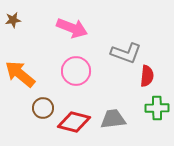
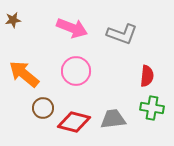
gray L-shape: moved 4 px left, 19 px up
orange arrow: moved 4 px right
green cross: moved 5 px left; rotated 10 degrees clockwise
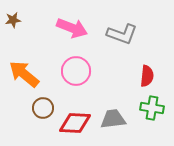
red diamond: moved 1 px right, 1 px down; rotated 12 degrees counterclockwise
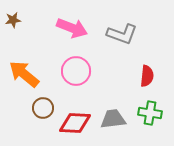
green cross: moved 2 px left, 5 px down
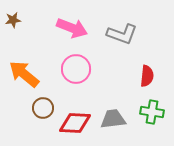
pink circle: moved 2 px up
green cross: moved 2 px right, 1 px up
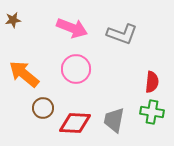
red semicircle: moved 5 px right, 6 px down
gray trapezoid: moved 1 px right, 1 px down; rotated 72 degrees counterclockwise
